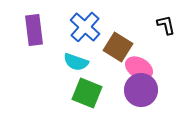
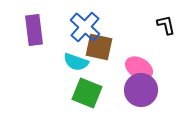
brown square: moved 19 px left; rotated 20 degrees counterclockwise
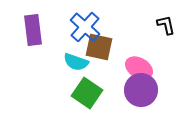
purple rectangle: moved 1 px left
green square: rotated 12 degrees clockwise
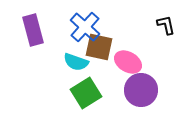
purple rectangle: rotated 8 degrees counterclockwise
pink ellipse: moved 11 px left, 6 px up
green square: moved 1 px left; rotated 24 degrees clockwise
